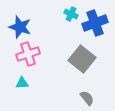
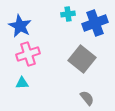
cyan cross: moved 3 px left; rotated 32 degrees counterclockwise
blue star: moved 1 px up; rotated 10 degrees clockwise
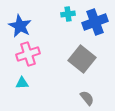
blue cross: moved 1 px up
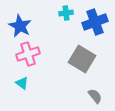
cyan cross: moved 2 px left, 1 px up
gray square: rotated 8 degrees counterclockwise
cyan triangle: rotated 40 degrees clockwise
gray semicircle: moved 8 px right, 2 px up
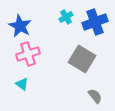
cyan cross: moved 4 px down; rotated 24 degrees counterclockwise
cyan triangle: moved 1 px down
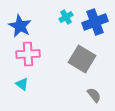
pink cross: rotated 15 degrees clockwise
gray semicircle: moved 1 px left, 1 px up
